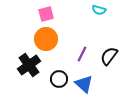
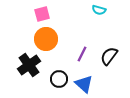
pink square: moved 4 px left
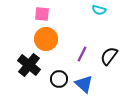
pink square: rotated 21 degrees clockwise
black cross: rotated 15 degrees counterclockwise
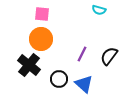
orange circle: moved 5 px left
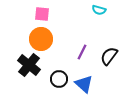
purple line: moved 2 px up
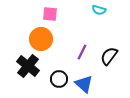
pink square: moved 8 px right
black cross: moved 1 px left, 1 px down
